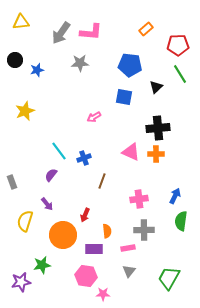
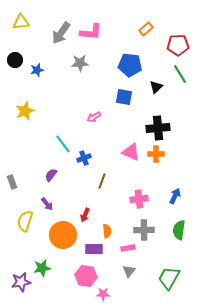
cyan line: moved 4 px right, 7 px up
green semicircle: moved 2 px left, 9 px down
green star: moved 3 px down
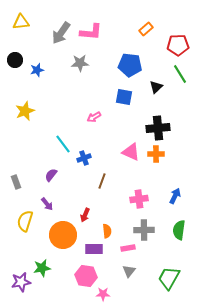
gray rectangle: moved 4 px right
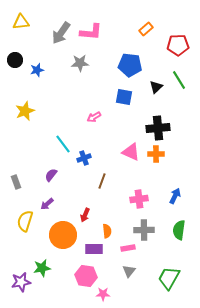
green line: moved 1 px left, 6 px down
purple arrow: rotated 88 degrees clockwise
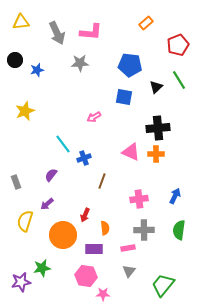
orange rectangle: moved 6 px up
gray arrow: moved 4 px left; rotated 60 degrees counterclockwise
red pentagon: rotated 20 degrees counterclockwise
orange semicircle: moved 2 px left, 3 px up
green trapezoid: moved 6 px left, 7 px down; rotated 10 degrees clockwise
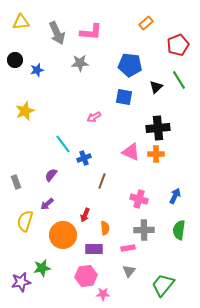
pink cross: rotated 24 degrees clockwise
pink hexagon: rotated 15 degrees counterclockwise
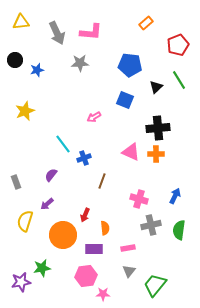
blue square: moved 1 px right, 3 px down; rotated 12 degrees clockwise
gray cross: moved 7 px right, 5 px up; rotated 12 degrees counterclockwise
green trapezoid: moved 8 px left
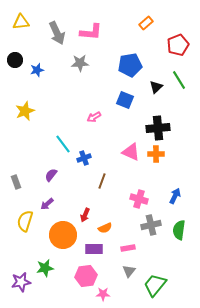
blue pentagon: rotated 15 degrees counterclockwise
orange semicircle: rotated 72 degrees clockwise
green star: moved 3 px right
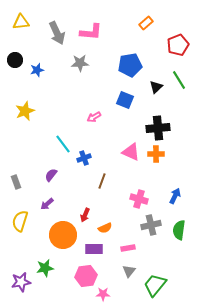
yellow semicircle: moved 5 px left
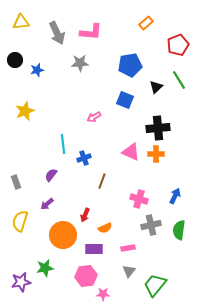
cyan line: rotated 30 degrees clockwise
